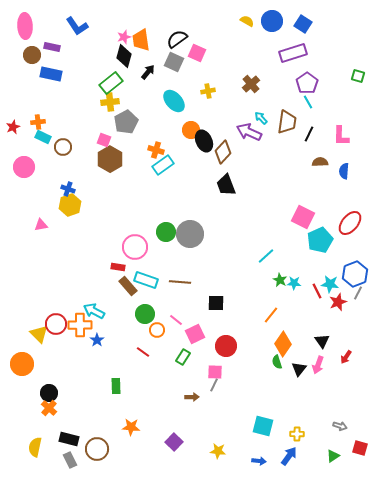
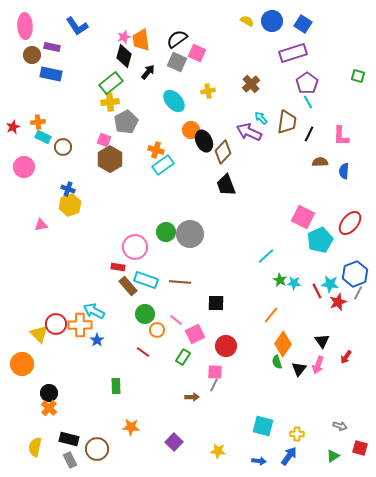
gray square at (174, 62): moved 3 px right
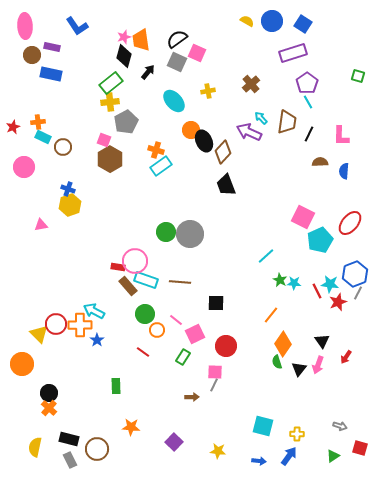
cyan rectangle at (163, 165): moved 2 px left, 1 px down
pink circle at (135, 247): moved 14 px down
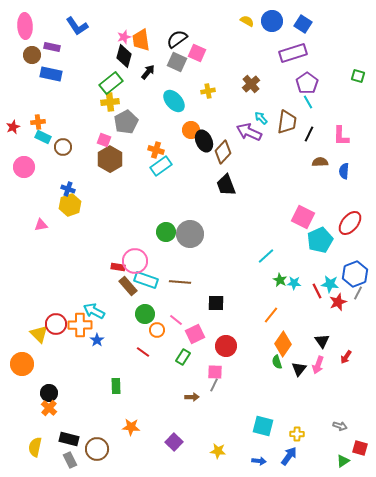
green triangle at (333, 456): moved 10 px right, 5 px down
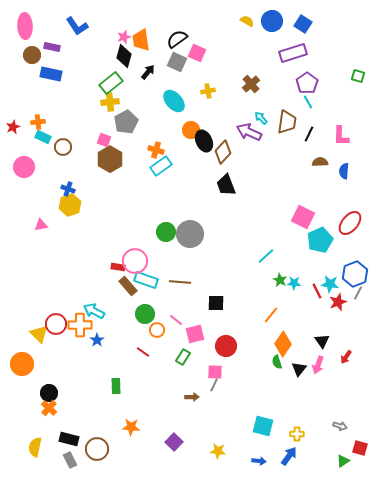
pink square at (195, 334): rotated 12 degrees clockwise
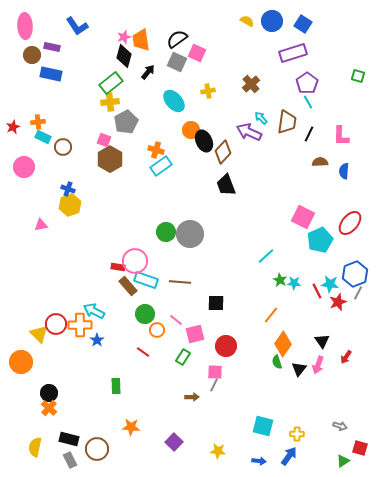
orange circle at (22, 364): moved 1 px left, 2 px up
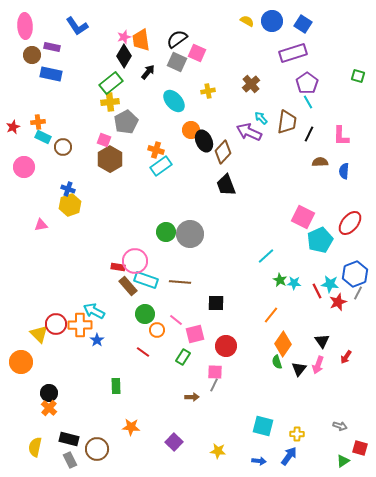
black diamond at (124, 56): rotated 15 degrees clockwise
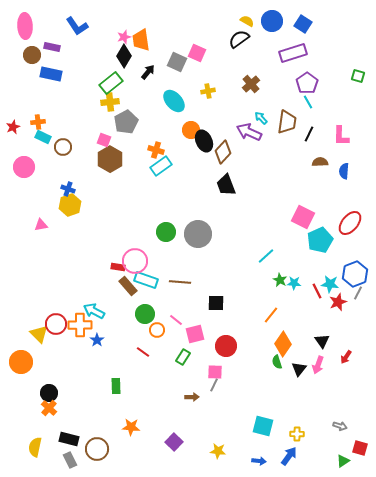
black semicircle at (177, 39): moved 62 px right
gray circle at (190, 234): moved 8 px right
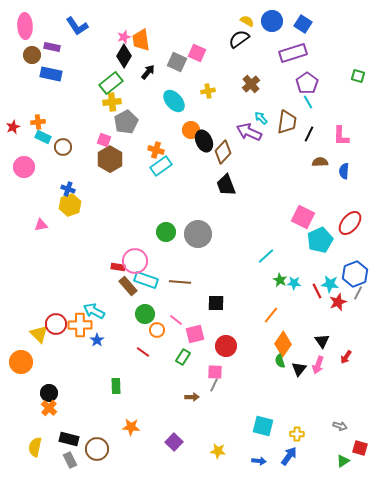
yellow cross at (110, 102): moved 2 px right
green semicircle at (277, 362): moved 3 px right, 1 px up
